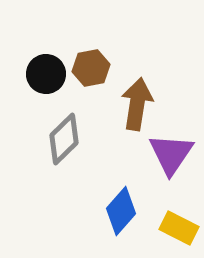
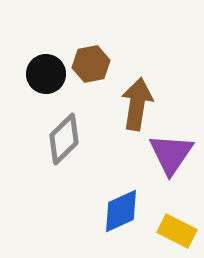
brown hexagon: moved 4 px up
blue diamond: rotated 24 degrees clockwise
yellow rectangle: moved 2 px left, 3 px down
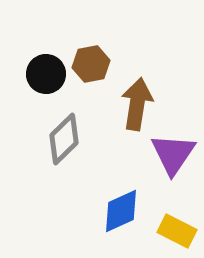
purple triangle: moved 2 px right
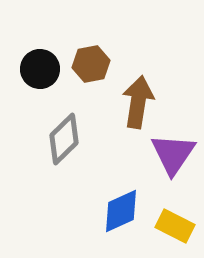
black circle: moved 6 px left, 5 px up
brown arrow: moved 1 px right, 2 px up
yellow rectangle: moved 2 px left, 5 px up
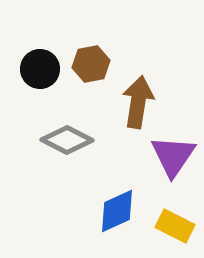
gray diamond: moved 3 px right, 1 px down; rotated 72 degrees clockwise
purple triangle: moved 2 px down
blue diamond: moved 4 px left
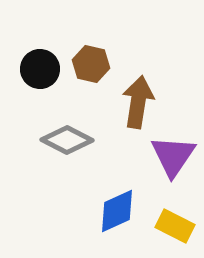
brown hexagon: rotated 24 degrees clockwise
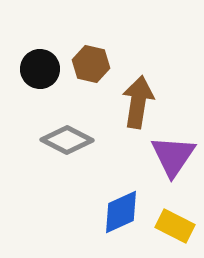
blue diamond: moved 4 px right, 1 px down
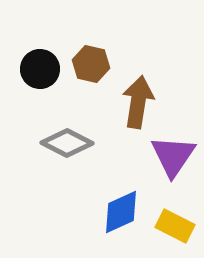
gray diamond: moved 3 px down
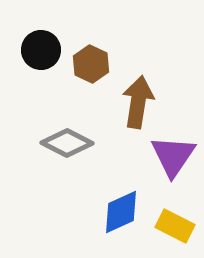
brown hexagon: rotated 12 degrees clockwise
black circle: moved 1 px right, 19 px up
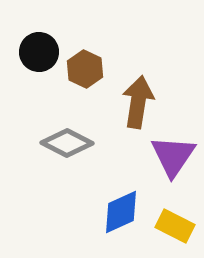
black circle: moved 2 px left, 2 px down
brown hexagon: moved 6 px left, 5 px down
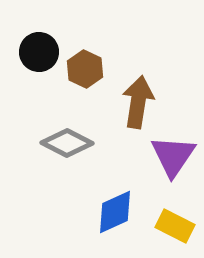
blue diamond: moved 6 px left
